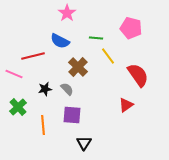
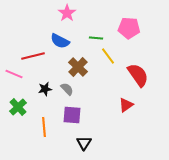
pink pentagon: moved 2 px left; rotated 10 degrees counterclockwise
orange line: moved 1 px right, 2 px down
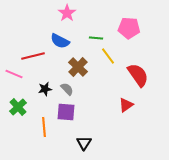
purple square: moved 6 px left, 3 px up
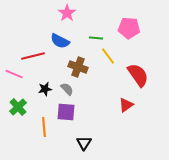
brown cross: rotated 24 degrees counterclockwise
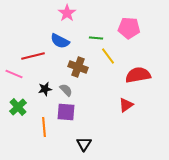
red semicircle: rotated 65 degrees counterclockwise
gray semicircle: moved 1 px left, 1 px down
black triangle: moved 1 px down
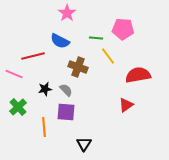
pink pentagon: moved 6 px left, 1 px down
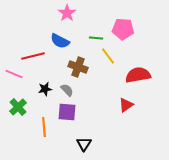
gray semicircle: moved 1 px right
purple square: moved 1 px right
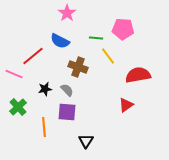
red line: rotated 25 degrees counterclockwise
black triangle: moved 2 px right, 3 px up
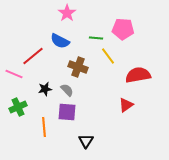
green cross: rotated 18 degrees clockwise
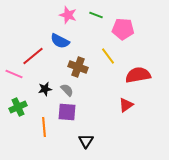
pink star: moved 1 px right, 2 px down; rotated 18 degrees counterclockwise
green line: moved 23 px up; rotated 16 degrees clockwise
